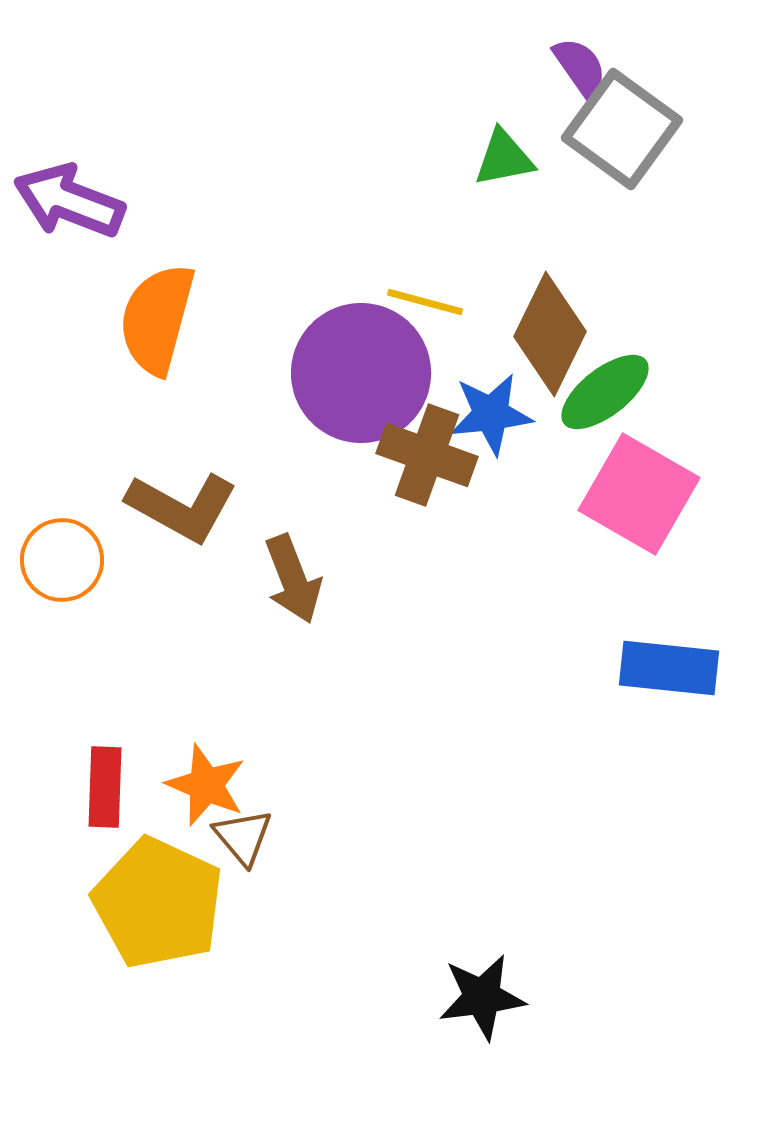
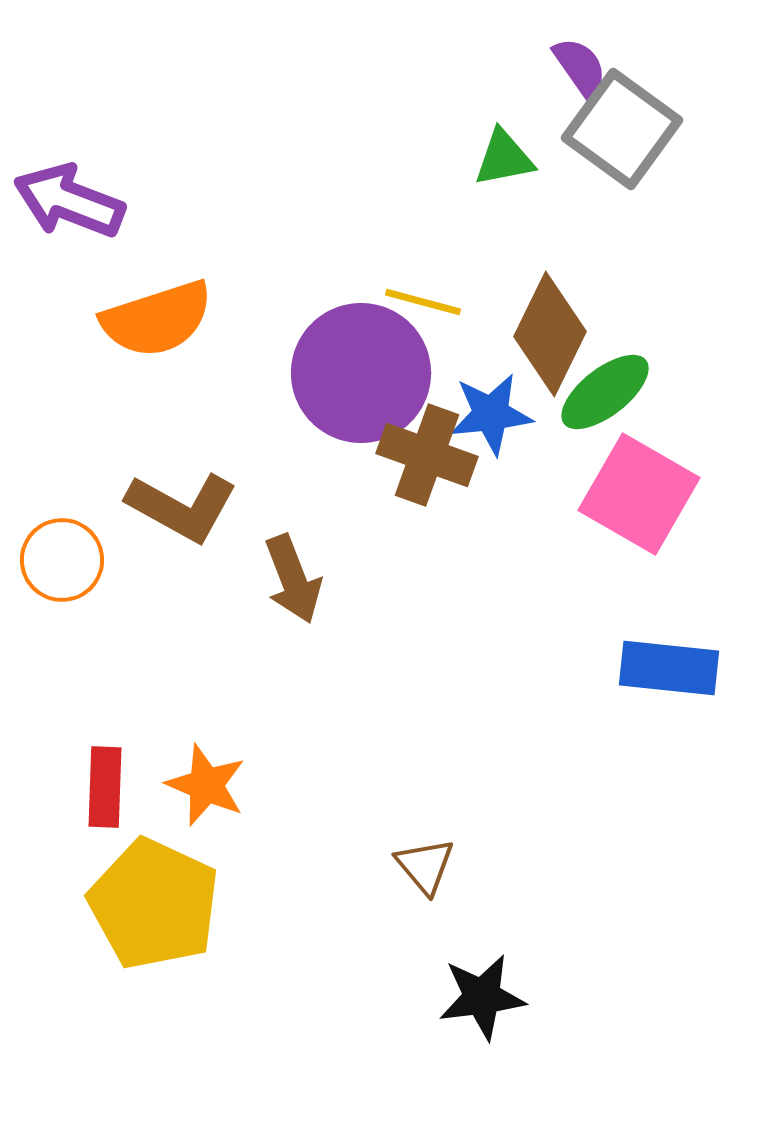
yellow line: moved 2 px left
orange semicircle: rotated 123 degrees counterclockwise
brown triangle: moved 182 px right, 29 px down
yellow pentagon: moved 4 px left, 1 px down
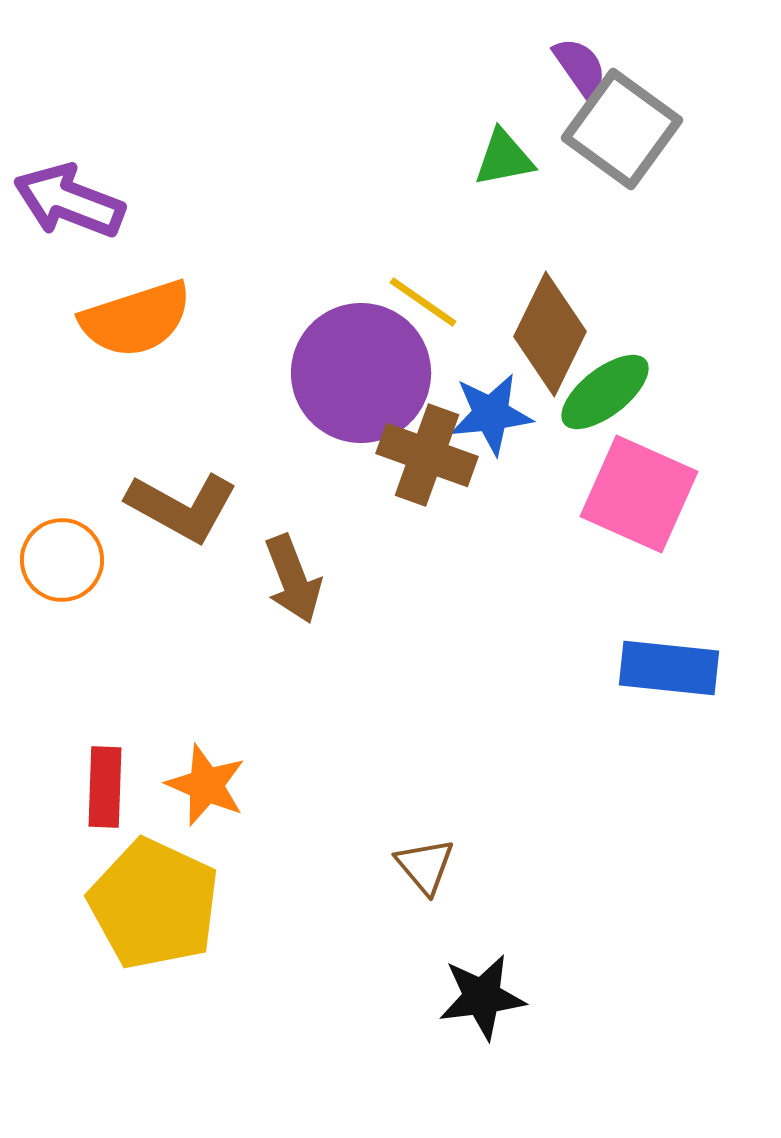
yellow line: rotated 20 degrees clockwise
orange semicircle: moved 21 px left
pink square: rotated 6 degrees counterclockwise
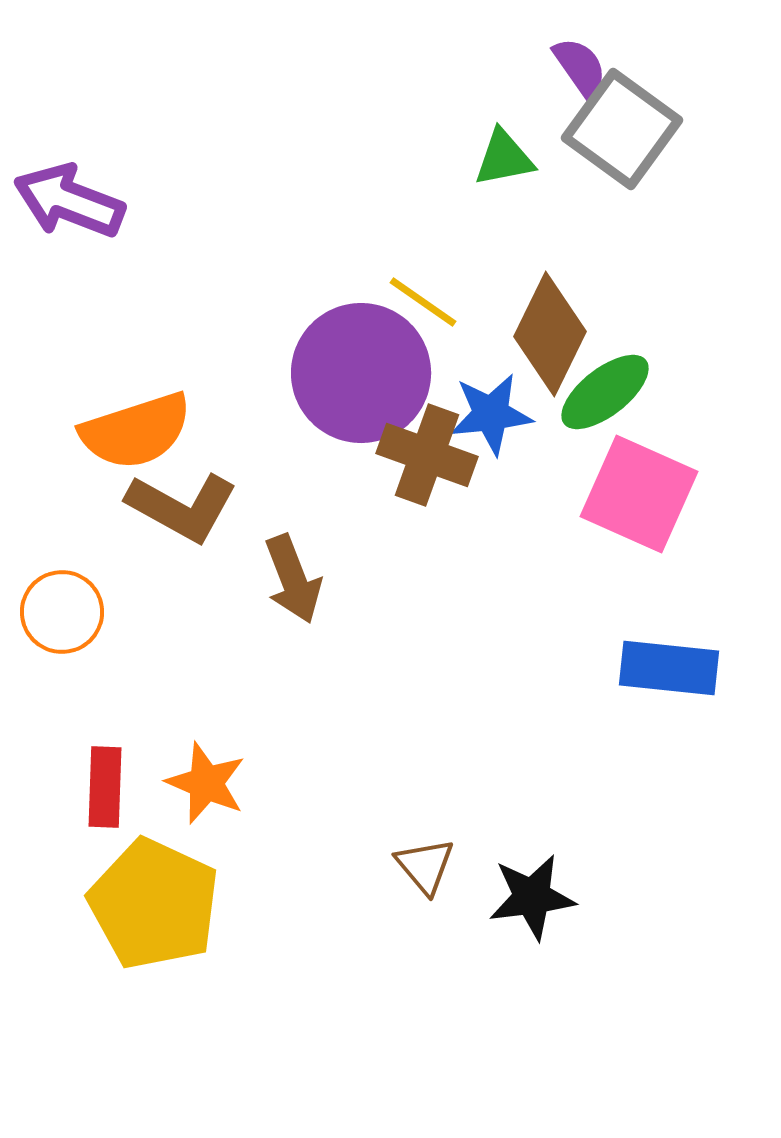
orange semicircle: moved 112 px down
orange circle: moved 52 px down
orange star: moved 2 px up
black star: moved 50 px right, 100 px up
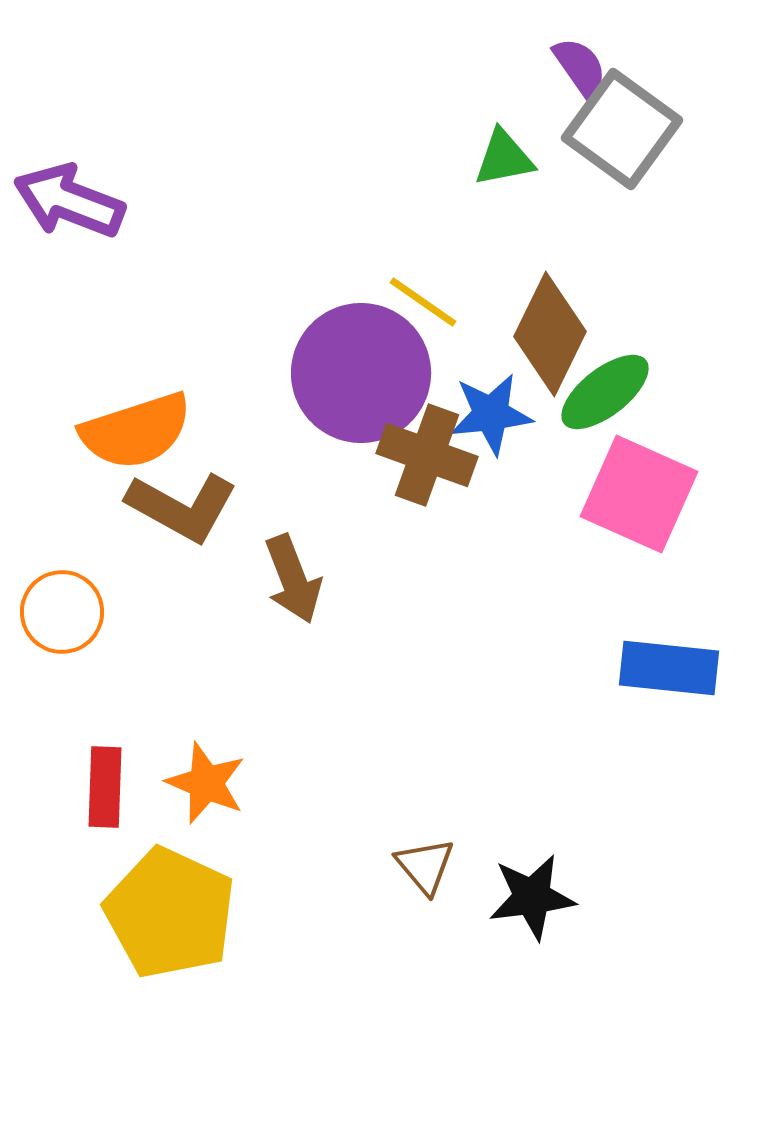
yellow pentagon: moved 16 px right, 9 px down
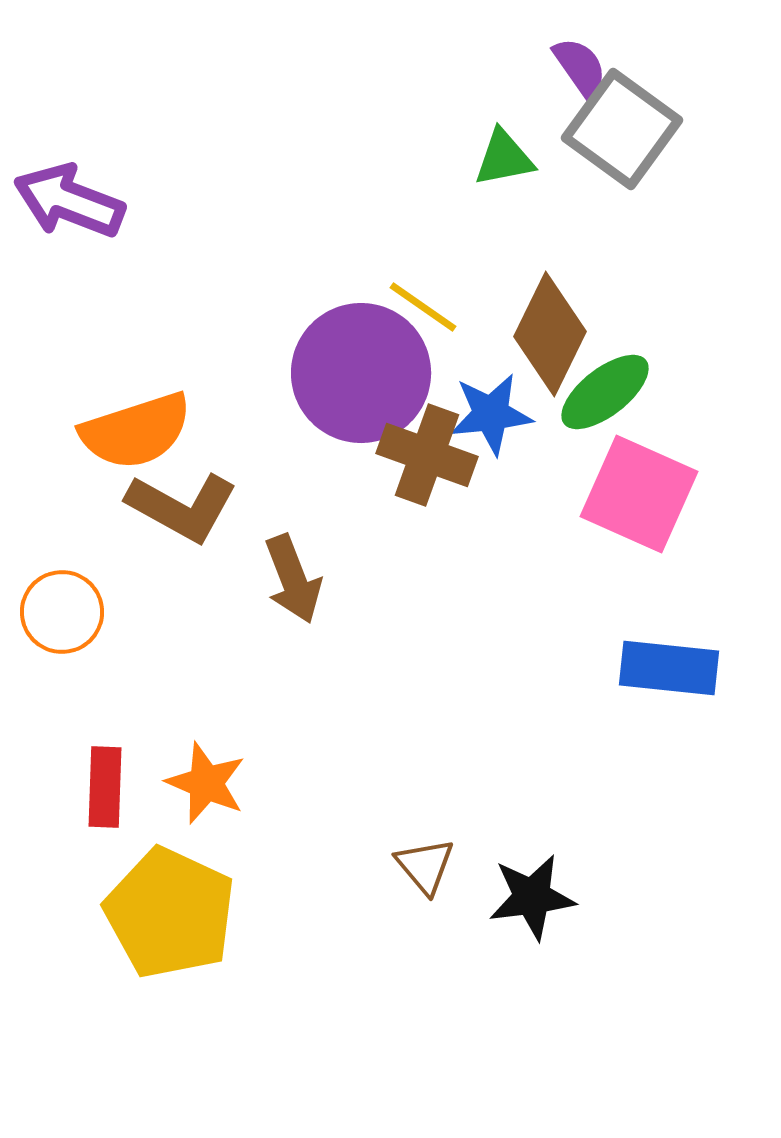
yellow line: moved 5 px down
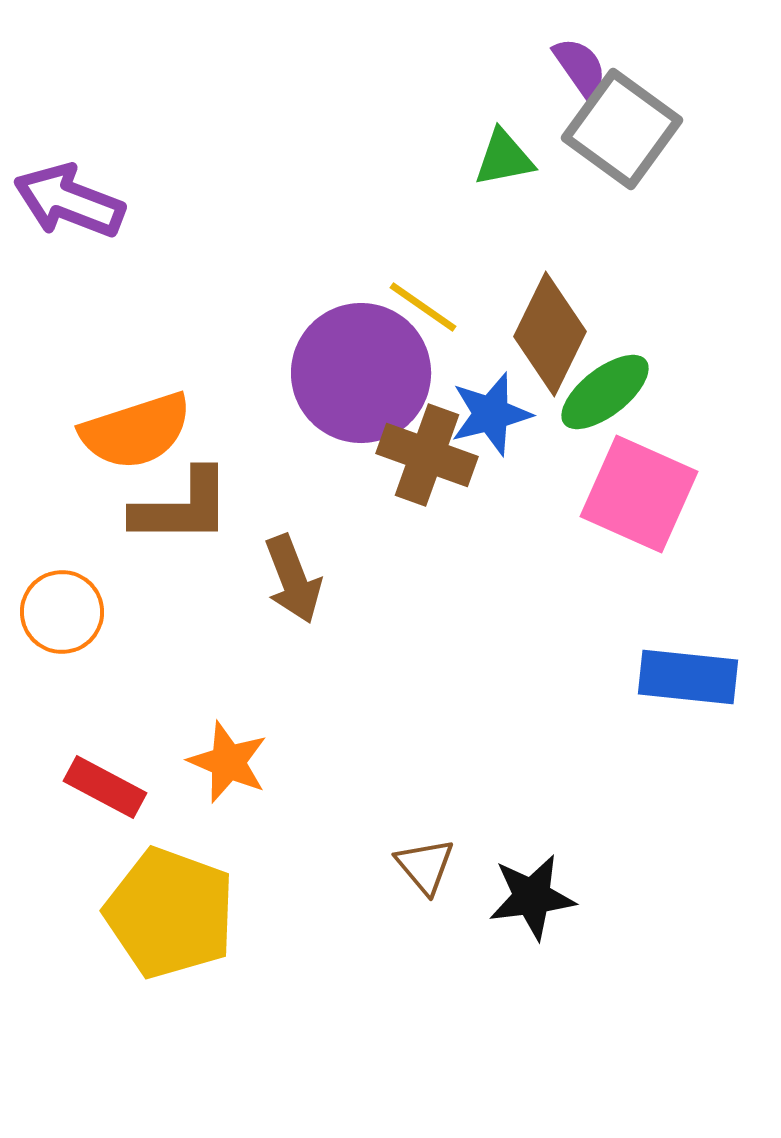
blue star: rotated 8 degrees counterclockwise
brown L-shape: rotated 29 degrees counterclockwise
blue rectangle: moved 19 px right, 9 px down
orange star: moved 22 px right, 21 px up
red rectangle: rotated 64 degrees counterclockwise
yellow pentagon: rotated 5 degrees counterclockwise
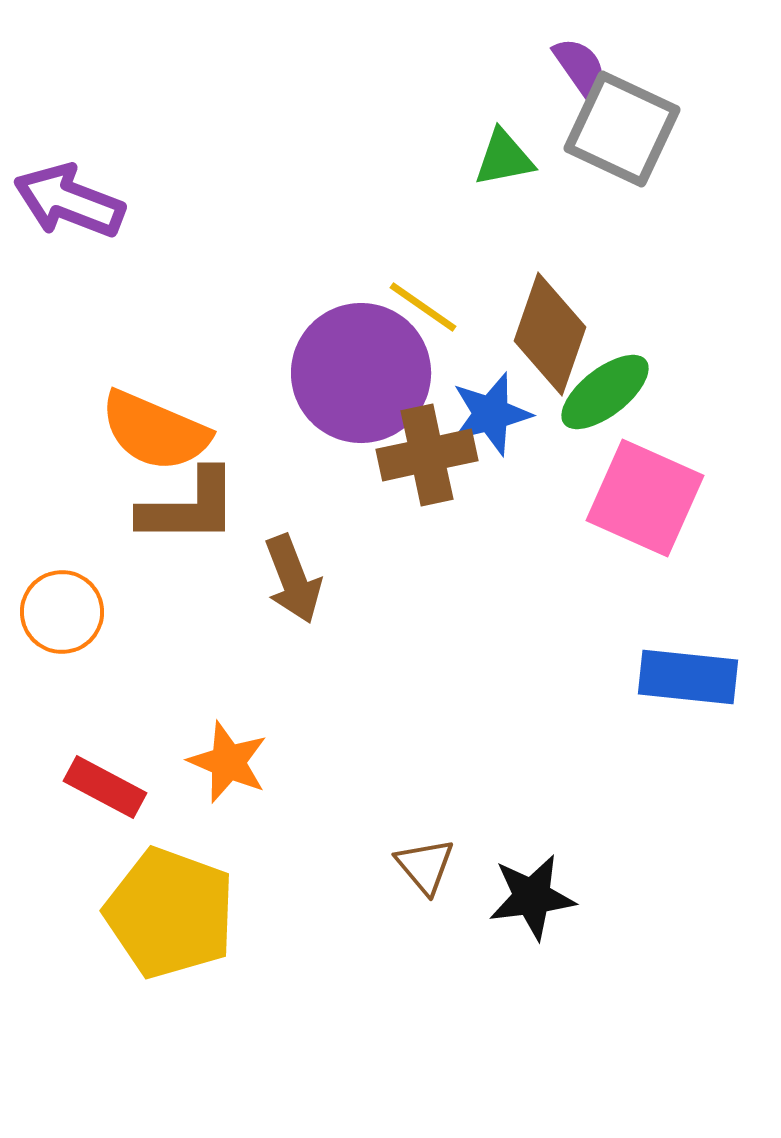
gray square: rotated 11 degrees counterclockwise
brown diamond: rotated 7 degrees counterclockwise
orange semicircle: moved 19 px right; rotated 41 degrees clockwise
brown cross: rotated 32 degrees counterclockwise
pink square: moved 6 px right, 4 px down
brown L-shape: moved 7 px right
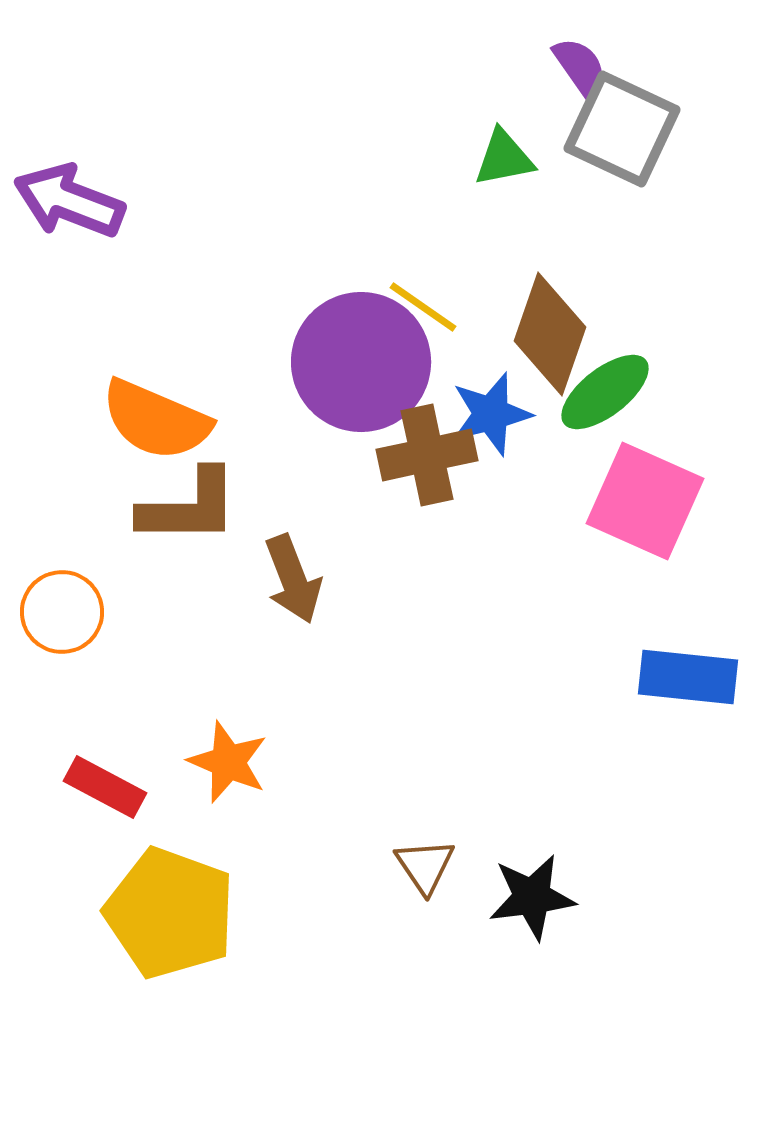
purple circle: moved 11 px up
orange semicircle: moved 1 px right, 11 px up
pink square: moved 3 px down
brown triangle: rotated 6 degrees clockwise
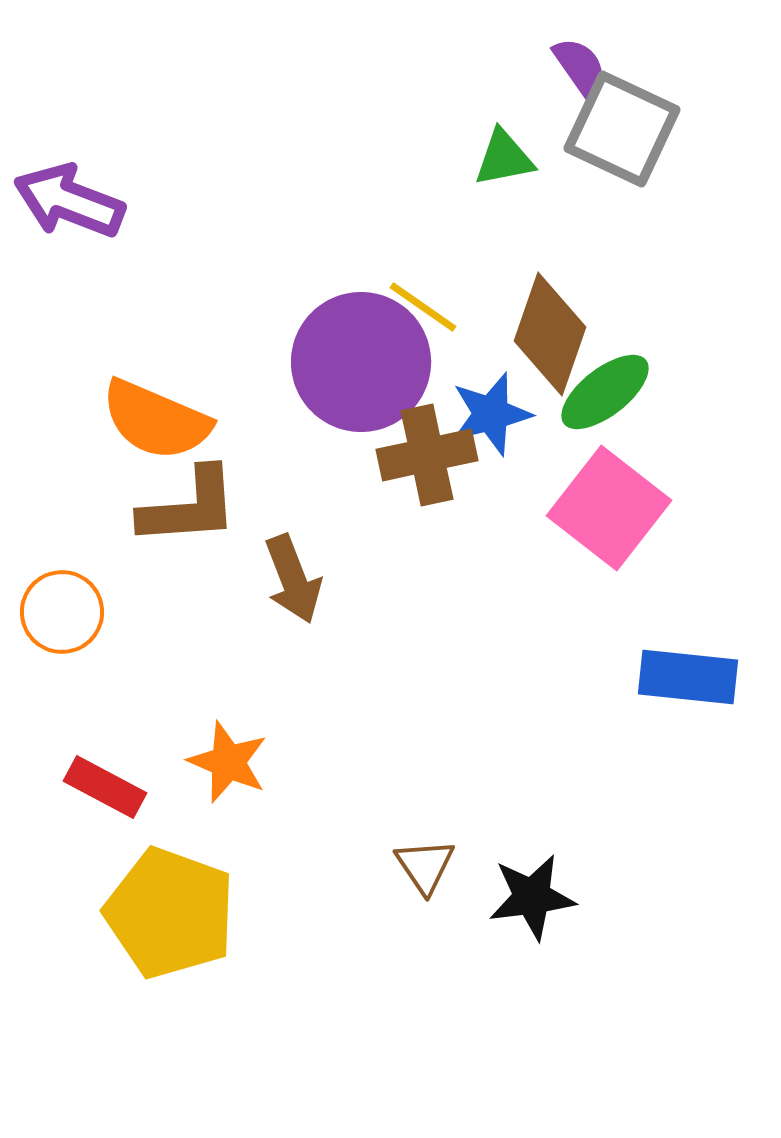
pink square: moved 36 px left, 7 px down; rotated 14 degrees clockwise
brown L-shape: rotated 4 degrees counterclockwise
